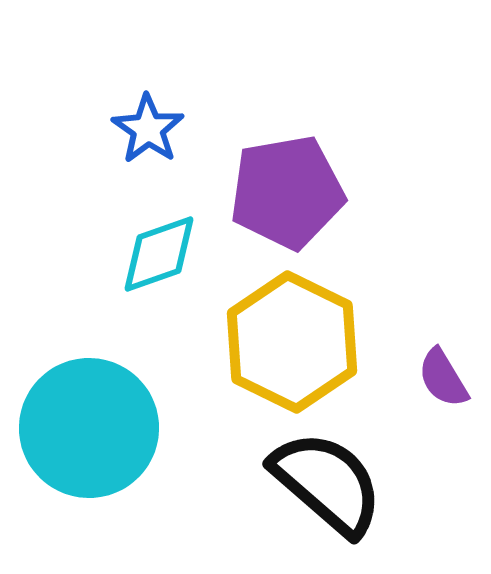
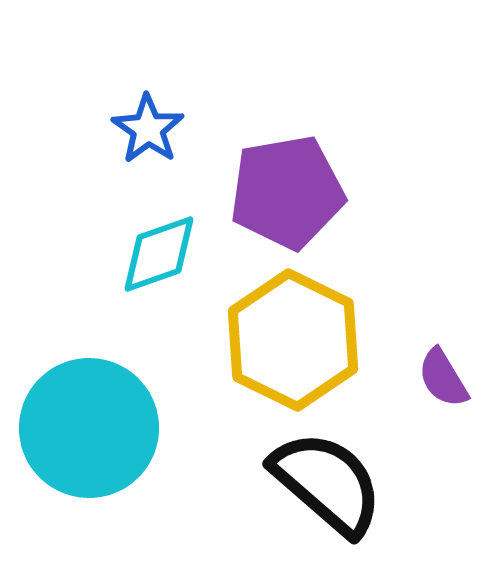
yellow hexagon: moved 1 px right, 2 px up
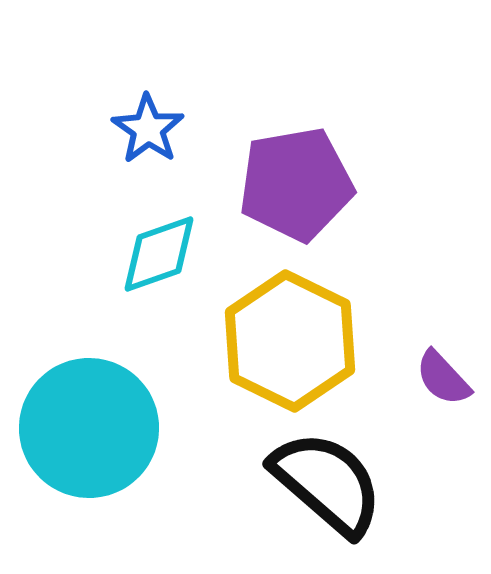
purple pentagon: moved 9 px right, 8 px up
yellow hexagon: moved 3 px left, 1 px down
purple semicircle: rotated 12 degrees counterclockwise
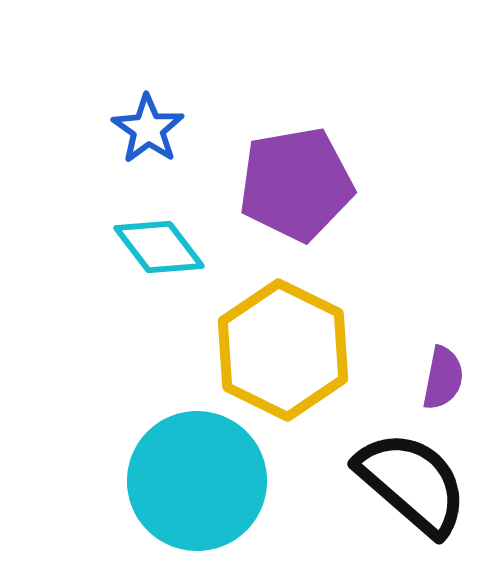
cyan diamond: moved 7 px up; rotated 72 degrees clockwise
yellow hexagon: moved 7 px left, 9 px down
purple semicircle: rotated 126 degrees counterclockwise
cyan circle: moved 108 px right, 53 px down
black semicircle: moved 85 px right
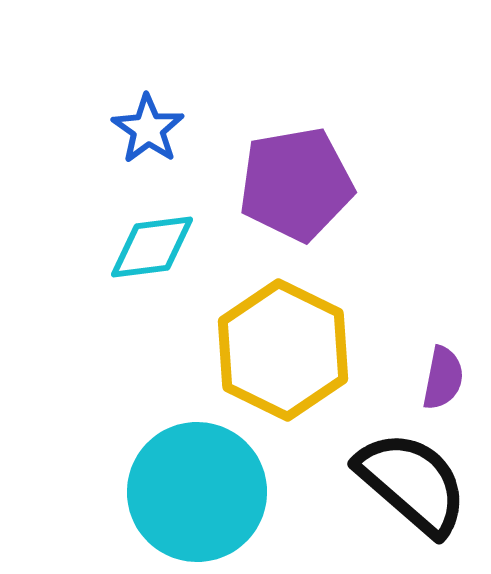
cyan diamond: moved 7 px left; rotated 60 degrees counterclockwise
cyan circle: moved 11 px down
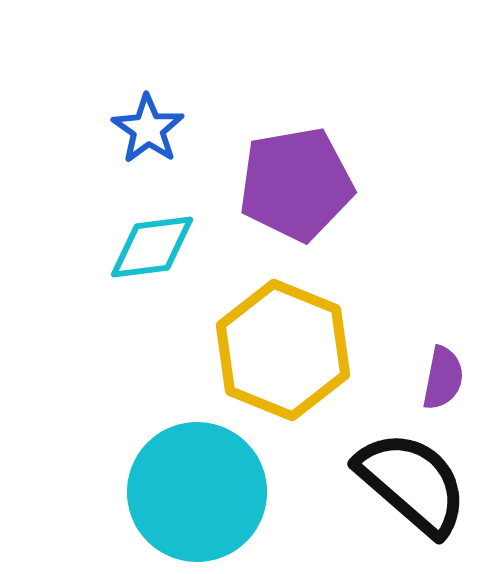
yellow hexagon: rotated 4 degrees counterclockwise
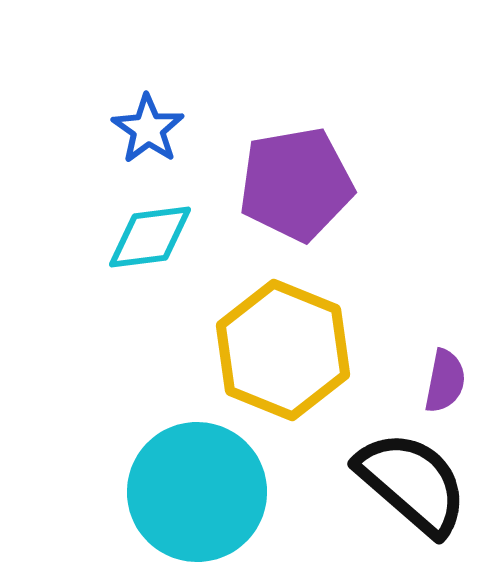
cyan diamond: moved 2 px left, 10 px up
purple semicircle: moved 2 px right, 3 px down
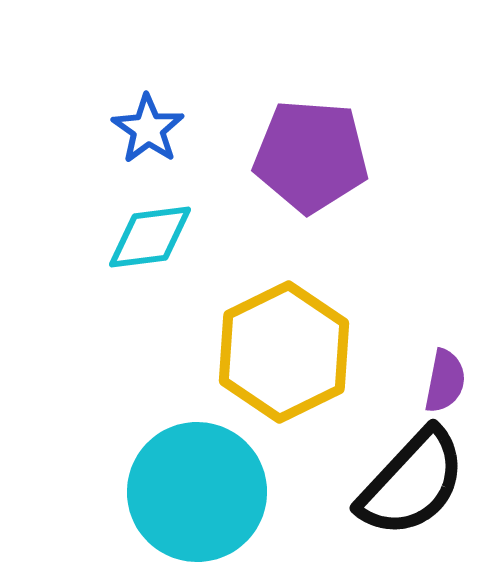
purple pentagon: moved 15 px right, 28 px up; rotated 14 degrees clockwise
yellow hexagon: moved 1 px right, 2 px down; rotated 12 degrees clockwise
black semicircle: rotated 92 degrees clockwise
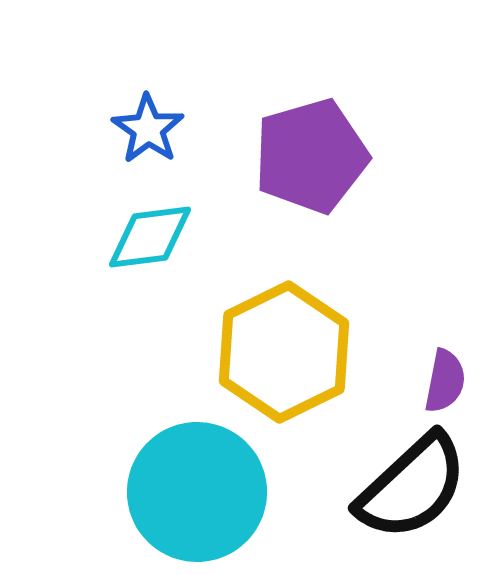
purple pentagon: rotated 20 degrees counterclockwise
black semicircle: moved 4 px down; rotated 4 degrees clockwise
